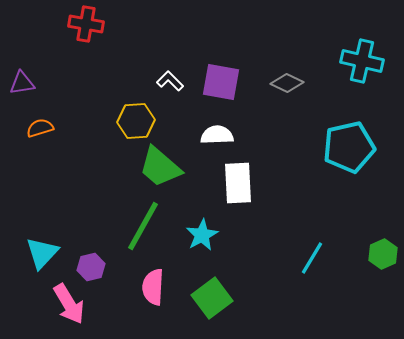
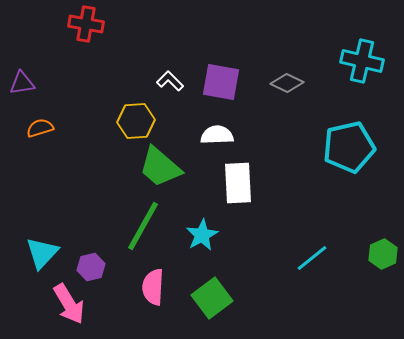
cyan line: rotated 20 degrees clockwise
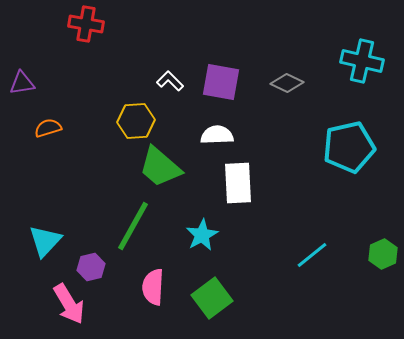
orange semicircle: moved 8 px right
green line: moved 10 px left
cyan triangle: moved 3 px right, 12 px up
cyan line: moved 3 px up
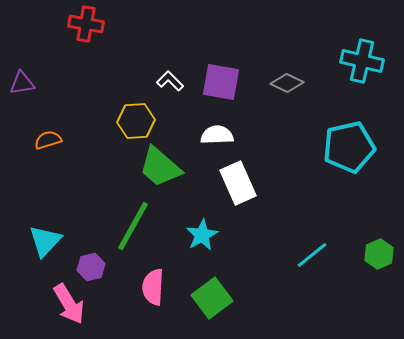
orange semicircle: moved 12 px down
white rectangle: rotated 21 degrees counterclockwise
green hexagon: moved 4 px left
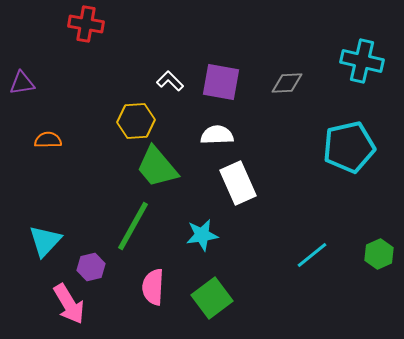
gray diamond: rotated 28 degrees counterclockwise
orange semicircle: rotated 16 degrees clockwise
green trapezoid: moved 3 px left; rotated 9 degrees clockwise
cyan star: rotated 20 degrees clockwise
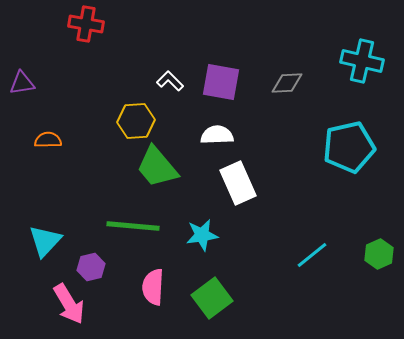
green line: rotated 66 degrees clockwise
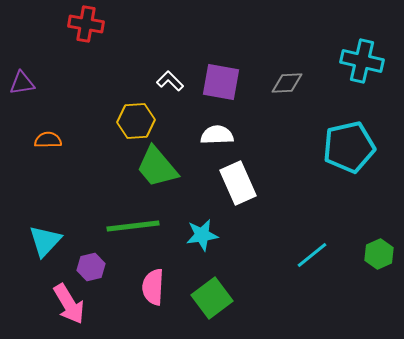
green line: rotated 12 degrees counterclockwise
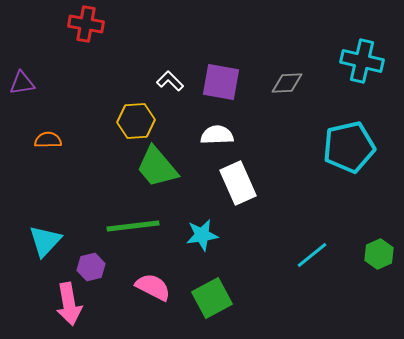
pink semicircle: rotated 114 degrees clockwise
green square: rotated 9 degrees clockwise
pink arrow: rotated 21 degrees clockwise
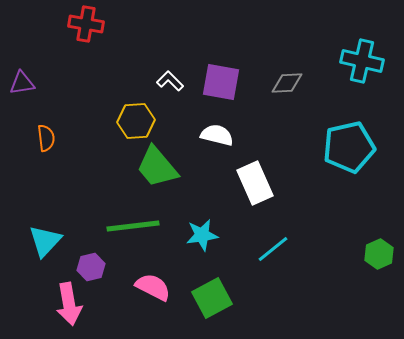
white semicircle: rotated 16 degrees clockwise
orange semicircle: moved 2 px left, 2 px up; rotated 84 degrees clockwise
white rectangle: moved 17 px right
cyan line: moved 39 px left, 6 px up
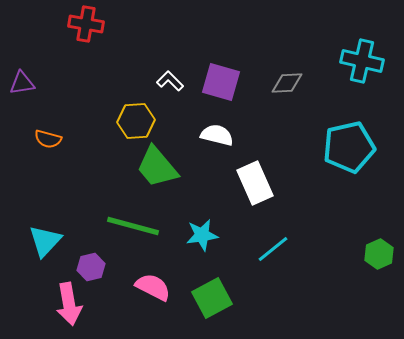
purple square: rotated 6 degrees clockwise
orange semicircle: moved 2 px right, 1 px down; rotated 112 degrees clockwise
green line: rotated 22 degrees clockwise
